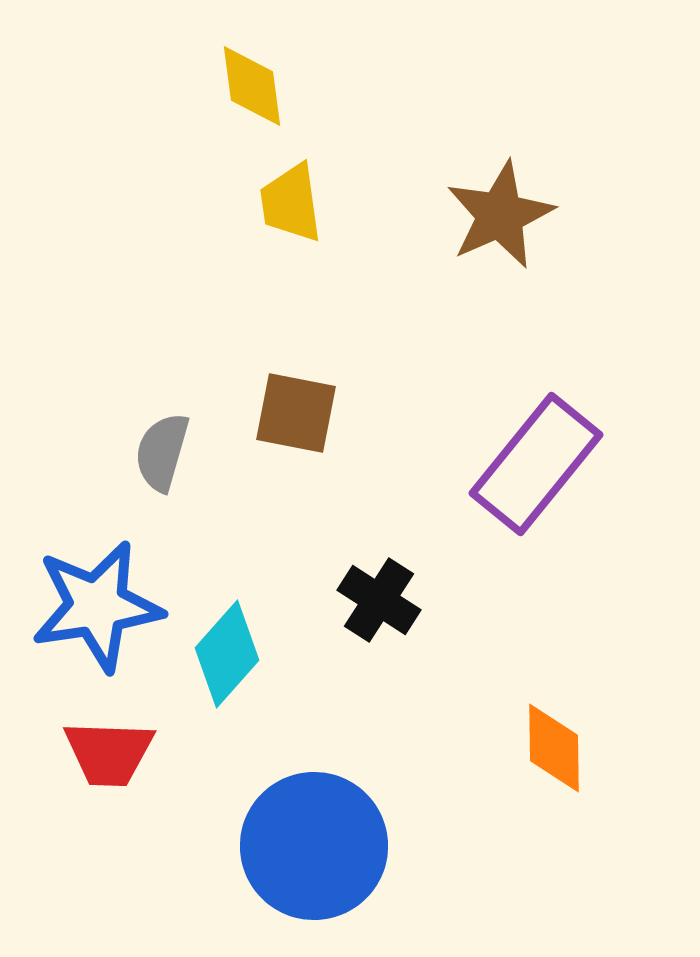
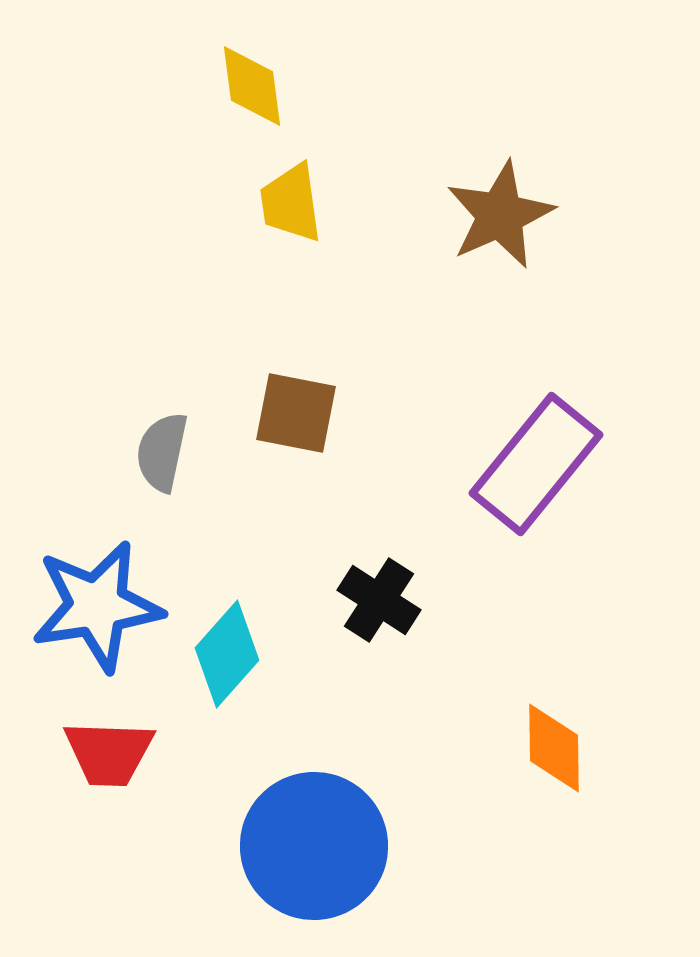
gray semicircle: rotated 4 degrees counterclockwise
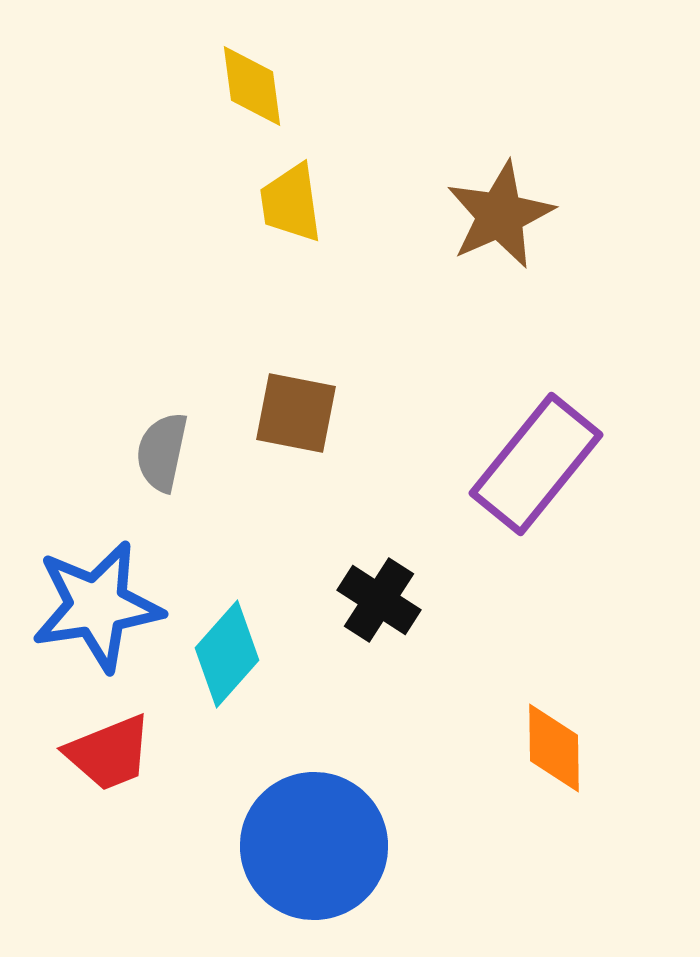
red trapezoid: rotated 24 degrees counterclockwise
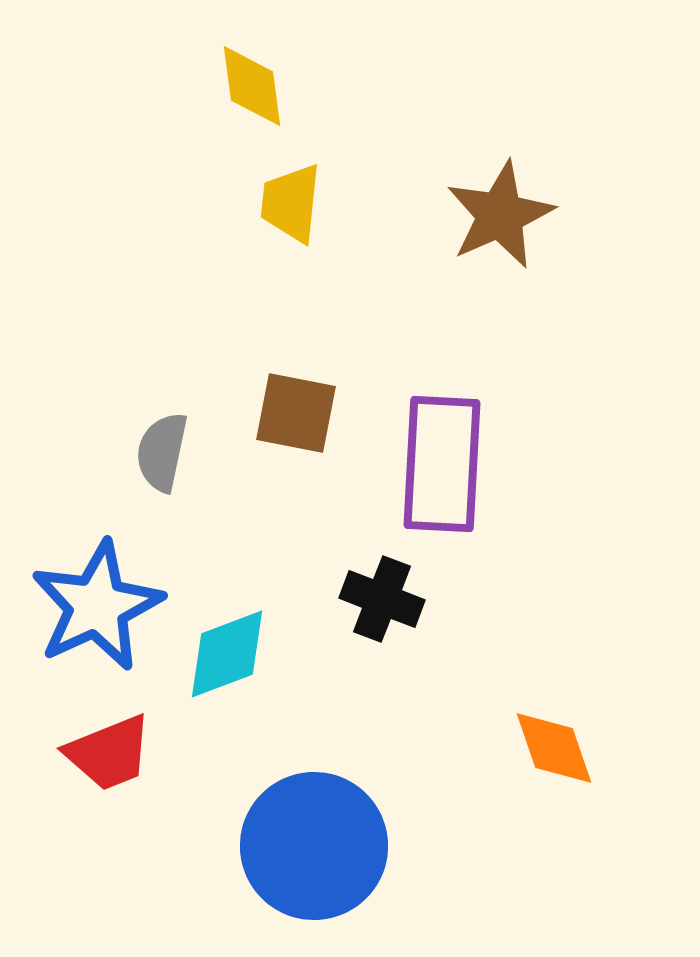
yellow trapezoid: rotated 14 degrees clockwise
purple rectangle: moved 94 px left; rotated 36 degrees counterclockwise
black cross: moved 3 px right, 1 px up; rotated 12 degrees counterclockwise
blue star: rotated 16 degrees counterclockwise
cyan diamond: rotated 28 degrees clockwise
orange diamond: rotated 18 degrees counterclockwise
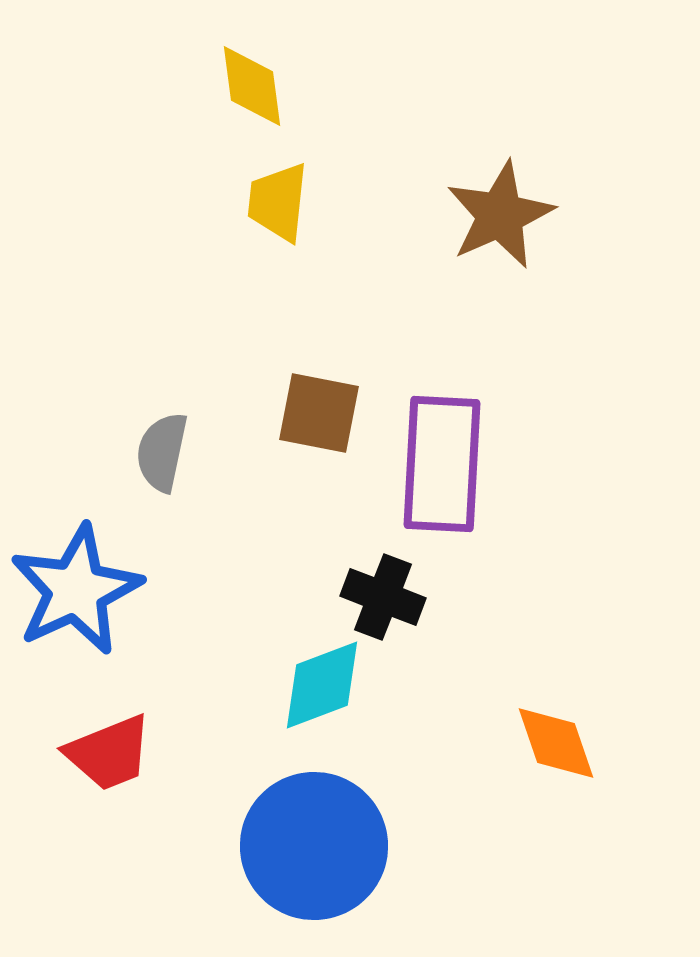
yellow trapezoid: moved 13 px left, 1 px up
brown square: moved 23 px right
black cross: moved 1 px right, 2 px up
blue star: moved 21 px left, 16 px up
cyan diamond: moved 95 px right, 31 px down
orange diamond: moved 2 px right, 5 px up
